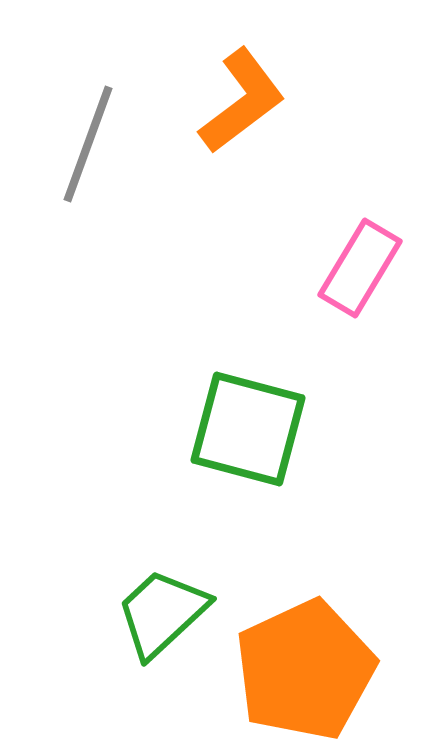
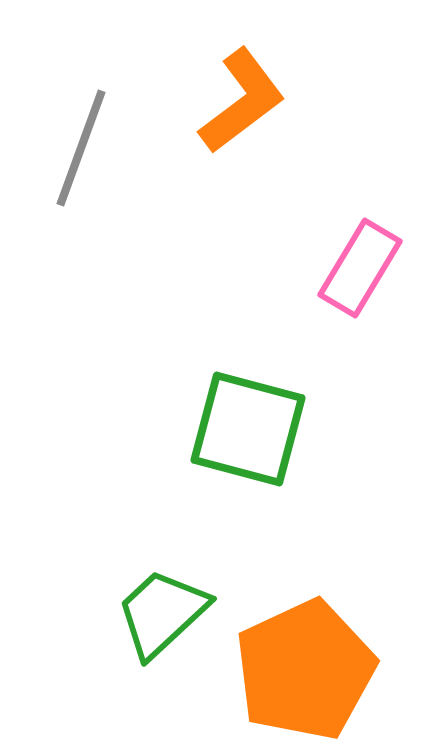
gray line: moved 7 px left, 4 px down
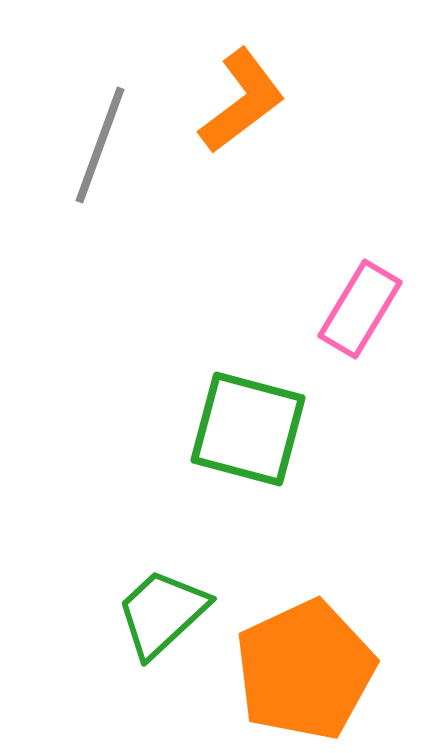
gray line: moved 19 px right, 3 px up
pink rectangle: moved 41 px down
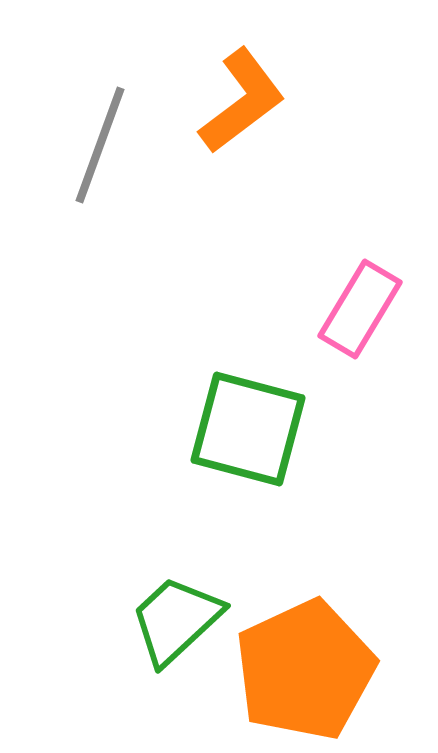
green trapezoid: moved 14 px right, 7 px down
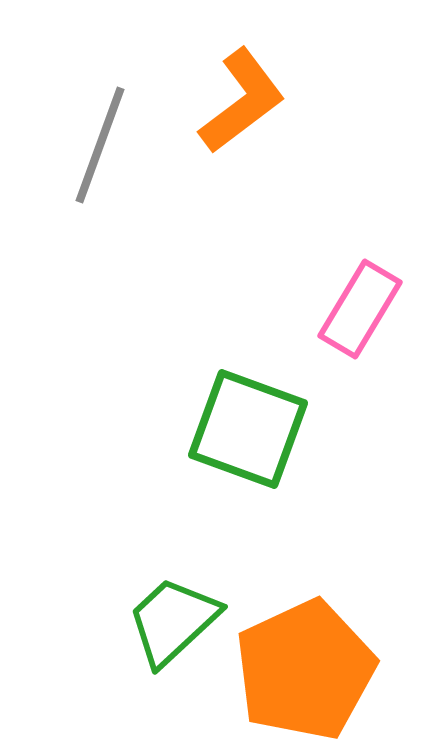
green square: rotated 5 degrees clockwise
green trapezoid: moved 3 px left, 1 px down
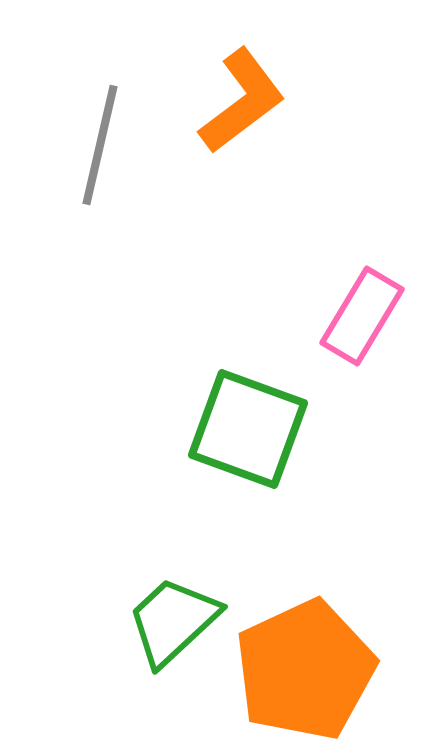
gray line: rotated 7 degrees counterclockwise
pink rectangle: moved 2 px right, 7 px down
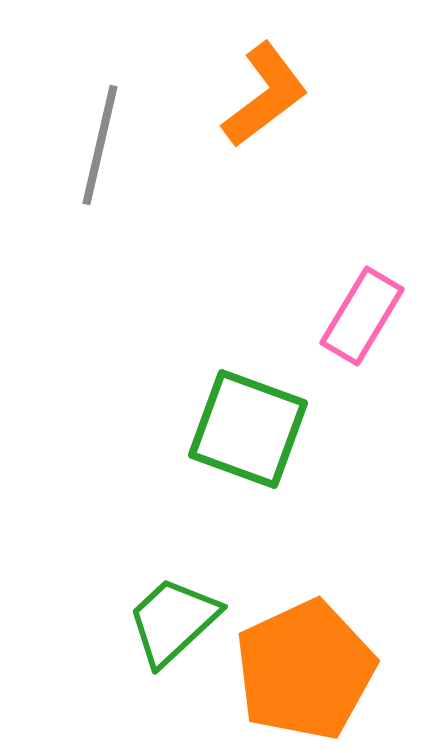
orange L-shape: moved 23 px right, 6 px up
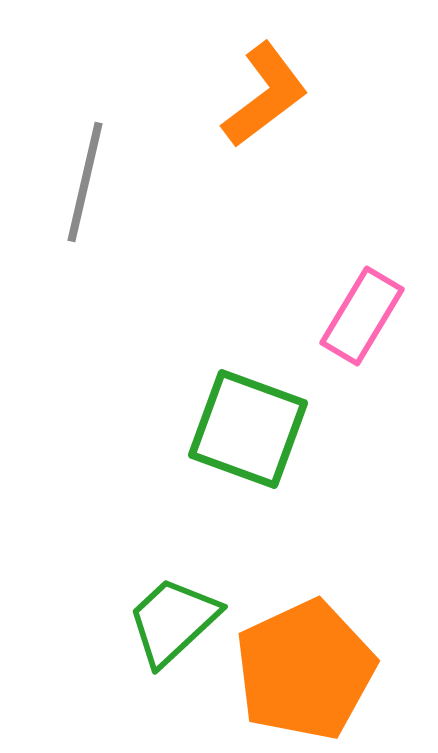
gray line: moved 15 px left, 37 px down
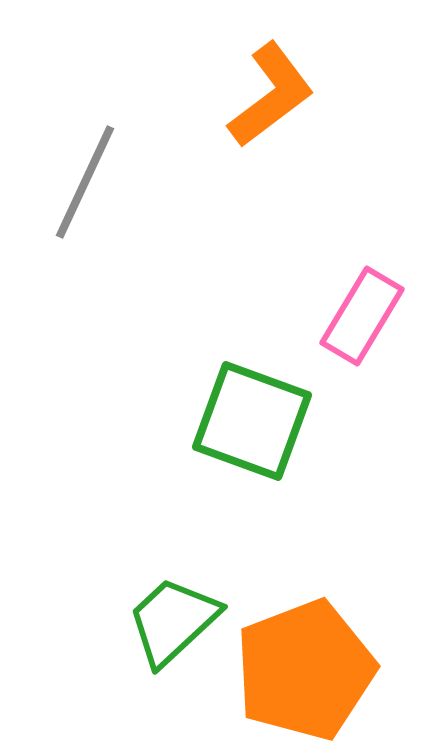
orange L-shape: moved 6 px right
gray line: rotated 12 degrees clockwise
green square: moved 4 px right, 8 px up
orange pentagon: rotated 4 degrees clockwise
